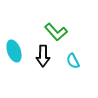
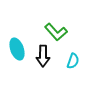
cyan ellipse: moved 3 px right, 2 px up
cyan semicircle: rotated 133 degrees counterclockwise
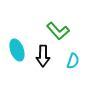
green L-shape: moved 2 px right, 1 px up
cyan ellipse: moved 1 px down
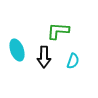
green L-shape: rotated 135 degrees clockwise
black arrow: moved 1 px right, 1 px down
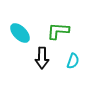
cyan ellipse: moved 3 px right, 17 px up; rotated 25 degrees counterclockwise
black arrow: moved 2 px left, 1 px down
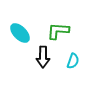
black arrow: moved 1 px right, 1 px up
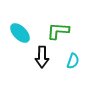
black arrow: moved 1 px left
